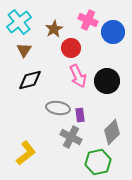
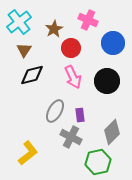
blue circle: moved 11 px down
pink arrow: moved 5 px left, 1 px down
black diamond: moved 2 px right, 5 px up
gray ellipse: moved 3 px left, 3 px down; rotated 70 degrees counterclockwise
yellow L-shape: moved 2 px right
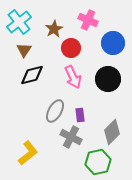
black circle: moved 1 px right, 2 px up
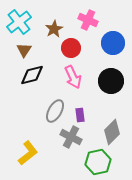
black circle: moved 3 px right, 2 px down
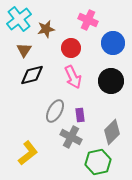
cyan cross: moved 3 px up
brown star: moved 8 px left; rotated 18 degrees clockwise
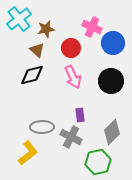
pink cross: moved 4 px right, 7 px down
brown triangle: moved 13 px right; rotated 21 degrees counterclockwise
gray ellipse: moved 13 px left, 16 px down; rotated 60 degrees clockwise
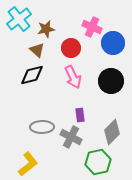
yellow L-shape: moved 11 px down
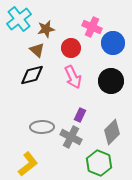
purple rectangle: rotated 32 degrees clockwise
green hexagon: moved 1 px right, 1 px down; rotated 25 degrees counterclockwise
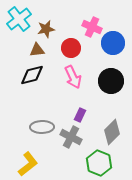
brown triangle: rotated 49 degrees counterclockwise
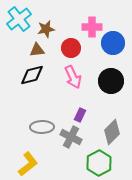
pink cross: rotated 24 degrees counterclockwise
green hexagon: rotated 10 degrees clockwise
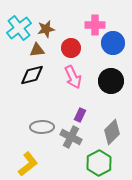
cyan cross: moved 9 px down
pink cross: moved 3 px right, 2 px up
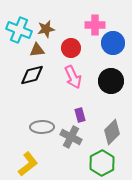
cyan cross: moved 2 px down; rotated 30 degrees counterclockwise
purple rectangle: rotated 40 degrees counterclockwise
green hexagon: moved 3 px right
